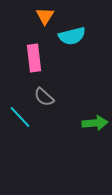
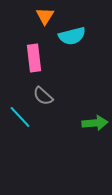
gray semicircle: moved 1 px left, 1 px up
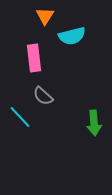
green arrow: moved 1 px left; rotated 90 degrees clockwise
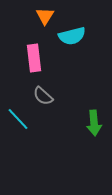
cyan line: moved 2 px left, 2 px down
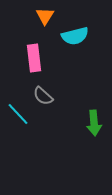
cyan semicircle: moved 3 px right
cyan line: moved 5 px up
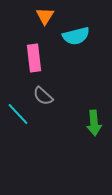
cyan semicircle: moved 1 px right
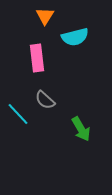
cyan semicircle: moved 1 px left, 1 px down
pink rectangle: moved 3 px right
gray semicircle: moved 2 px right, 4 px down
green arrow: moved 13 px left, 6 px down; rotated 25 degrees counterclockwise
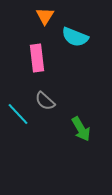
cyan semicircle: rotated 36 degrees clockwise
gray semicircle: moved 1 px down
